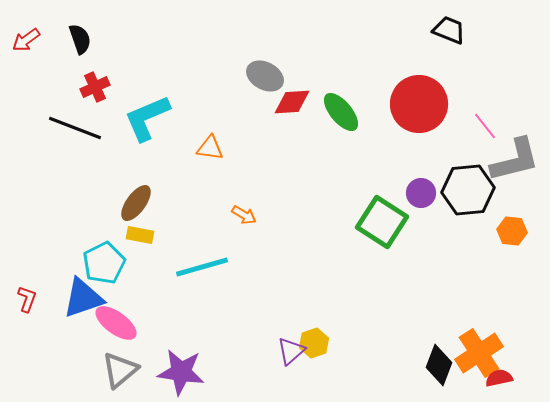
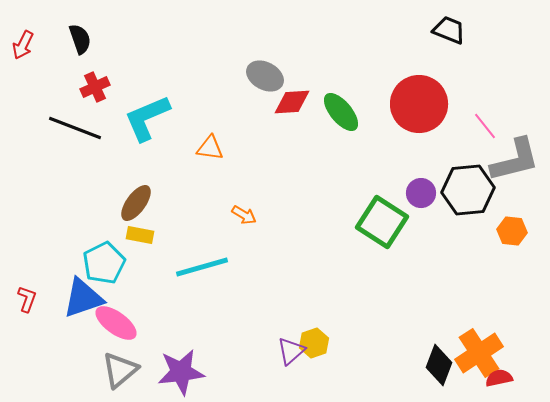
red arrow: moved 3 px left, 5 px down; rotated 28 degrees counterclockwise
purple star: rotated 15 degrees counterclockwise
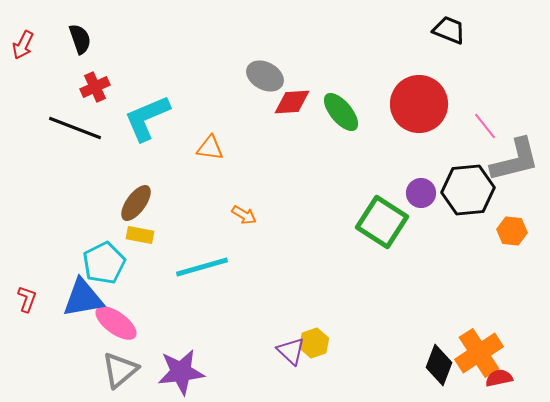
blue triangle: rotated 9 degrees clockwise
purple triangle: rotated 36 degrees counterclockwise
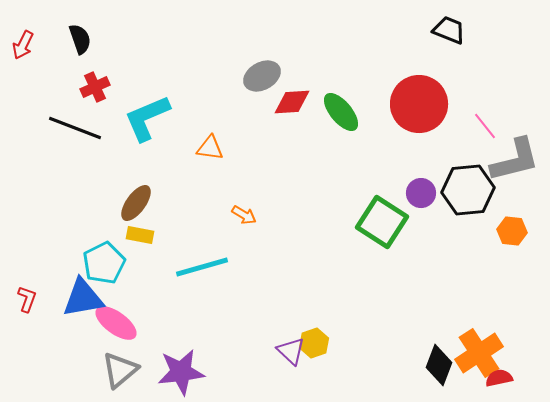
gray ellipse: moved 3 px left; rotated 57 degrees counterclockwise
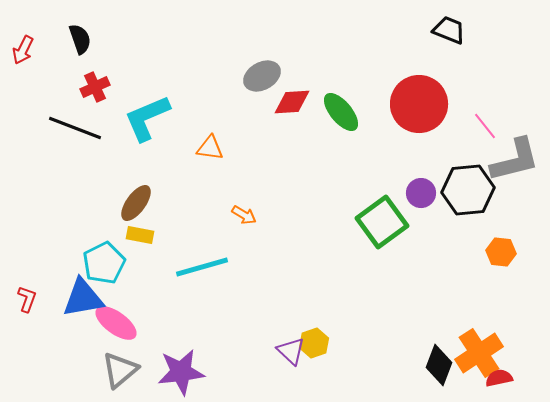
red arrow: moved 5 px down
green square: rotated 21 degrees clockwise
orange hexagon: moved 11 px left, 21 px down
